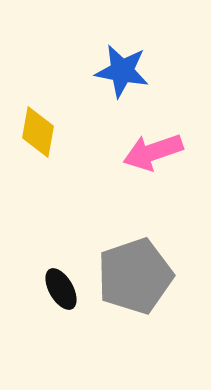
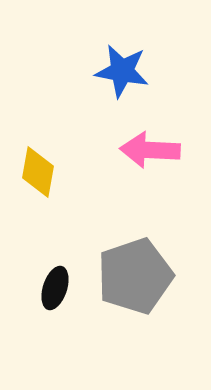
yellow diamond: moved 40 px down
pink arrow: moved 3 px left, 2 px up; rotated 22 degrees clockwise
black ellipse: moved 6 px left, 1 px up; rotated 48 degrees clockwise
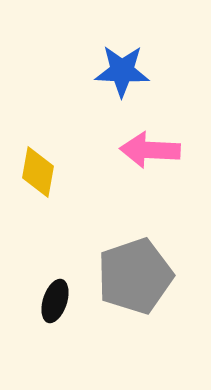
blue star: rotated 8 degrees counterclockwise
black ellipse: moved 13 px down
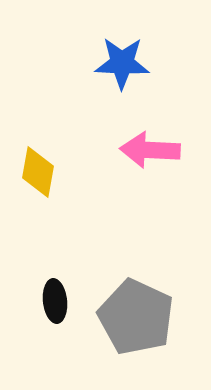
blue star: moved 8 px up
gray pentagon: moved 1 px right, 41 px down; rotated 28 degrees counterclockwise
black ellipse: rotated 24 degrees counterclockwise
